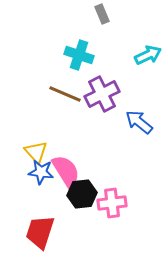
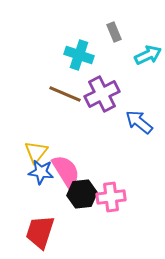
gray rectangle: moved 12 px right, 18 px down
yellow triangle: rotated 20 degrees clockwise
pink cross: moved 1 px left, 6 px up
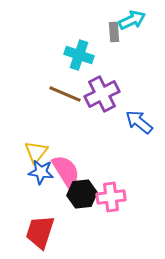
gray rectangle: rotated 18 degrees clockwise
cyan arrow: moved 16 px left, 35 px up
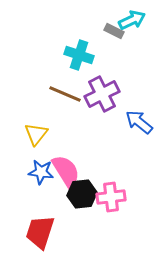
gray rectangle: moved 1 px up; rotated 60 degrees counterclockwise
yellow triangle: moved 18 px up
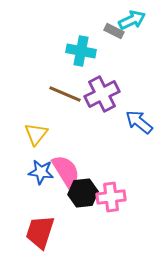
cyan cross: moved 2 px right, 4 px up; rotated 8 degrees counterclockwise
black hexagon: moved 1 px right, 1 px up
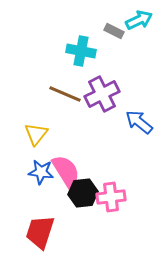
cyan arrow: moved 7 px right
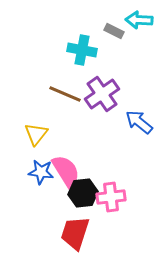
cyan arrow: rotated 152 degrees counterclockwise
cyan cross: moved 1 px right, 1 px up
purple cross: rotated 8 degrees counterclockwise
red trapezoid: moved 35 px right, 1 px down
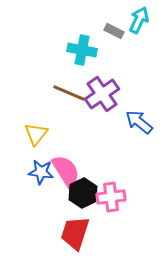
cyan arrow: rotated 112 degrees clockwise
brown line: moved 4 px right, 1 px up
black hexagon: rotated 20 degrees counterclockwise
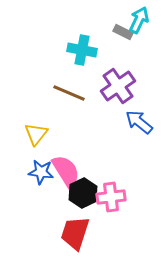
gray rectangle: moved 9 px right, 1 px down
purple cross: moved 16 px right, 8 px up
